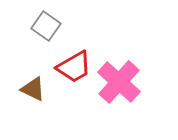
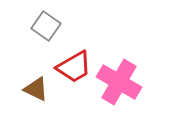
pink cross: rotated 12 degrees counterclockwise
brown triangle: moved 3 px right
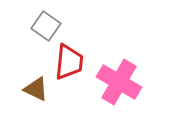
red trapezoid: moved 5 px left, 5 px up; rotated 54 degrees counterclockwise
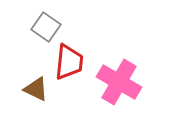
gray square: moved 1 px down
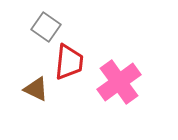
pink cross: rotated 24 degrees clockwise
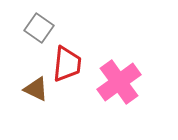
gray square: moved 7 px left, 1 px down
red trapezoid: moved 2 px left, 2 px down
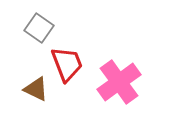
red trapezoid: rotated 27 degrees counterclockwise
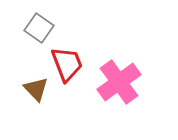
brown triangle: rotated 20 degrees clockwise
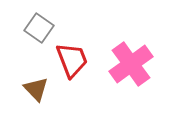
red trapezoid: moved 5 px right, 4 px up
pink cross: moved 12 px right, 18 px up
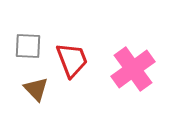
gray square: moved 11 px left, 18 px down; rotated 32 degrees counterclockwise
pink cross: moved 2 px right, 5 px down
